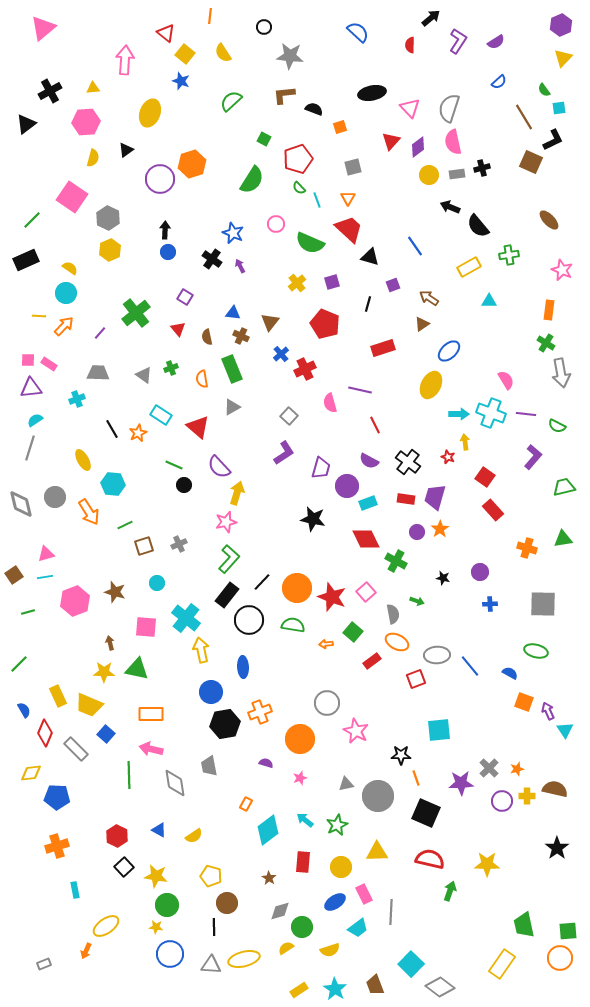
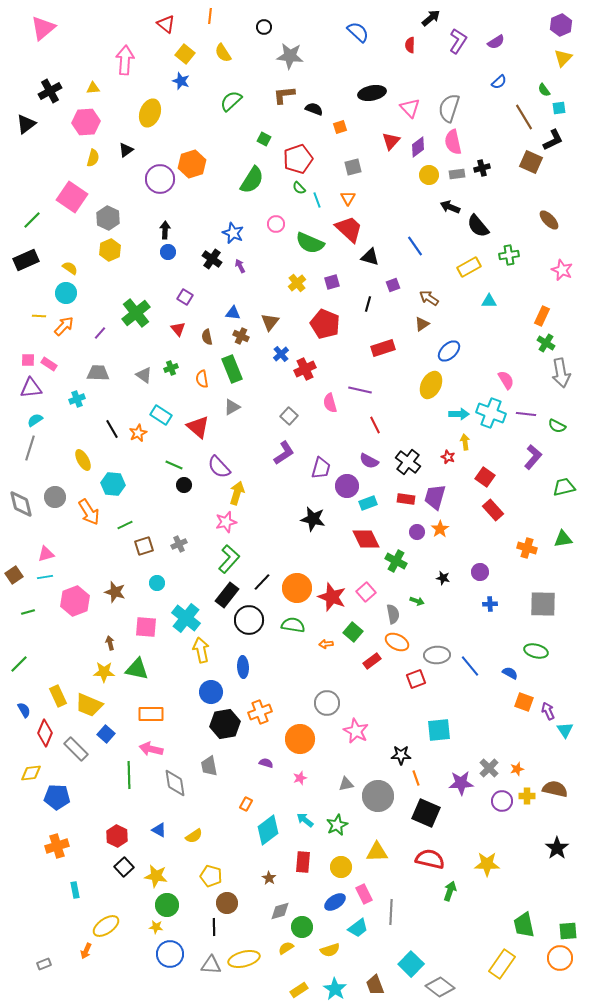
red triangle at (166, 33): moved 9 px up
orange rectangle at (549, 310): moved 7 px left, 6 px down; rotated 18 degrees clockwise
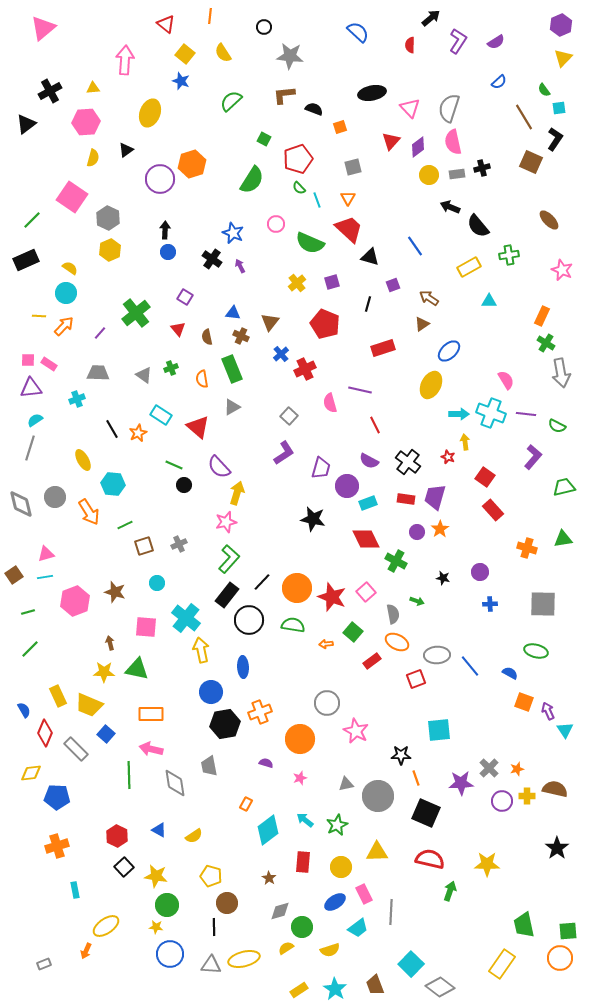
black L-shape at (553, 140): moved 2 px right, 1 px up; rotated 30 degrees counterclockwise
green line at (19, 664): moved 11 px right, 15 px up
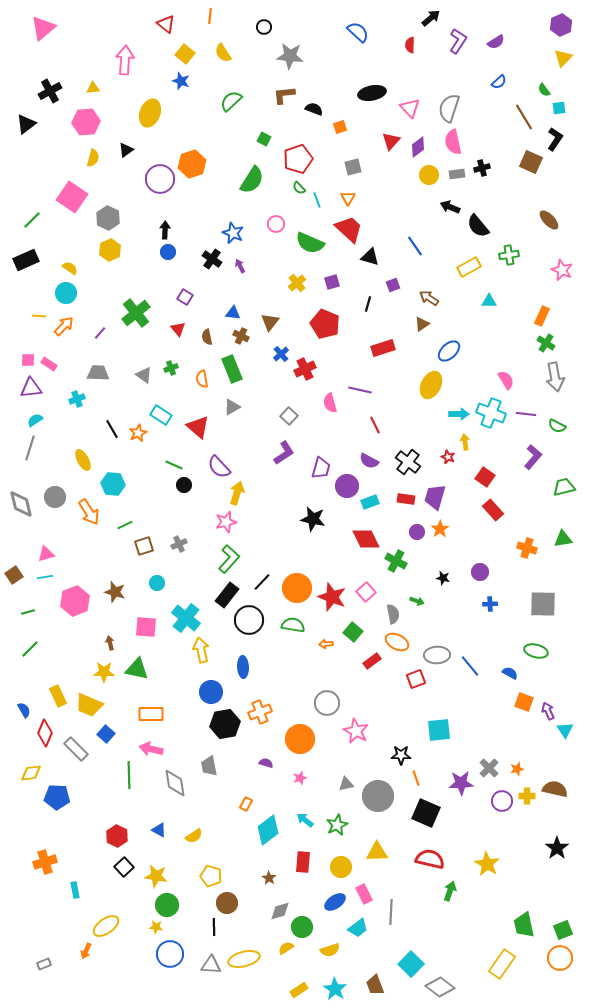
gray arrow at (561, 373): moved 6 px left, 4 px down
cyan rectangle at (368, 503): moved 2 px right, 1 px up
orange cross at (57, 846): moved 12 px left, 16 px down
yellow star at (487, 864): rotated 30 degrees clockwise
green square at (568, 931): moved 5 px left, 1 px up; rotated 18 degrees counterclockwise
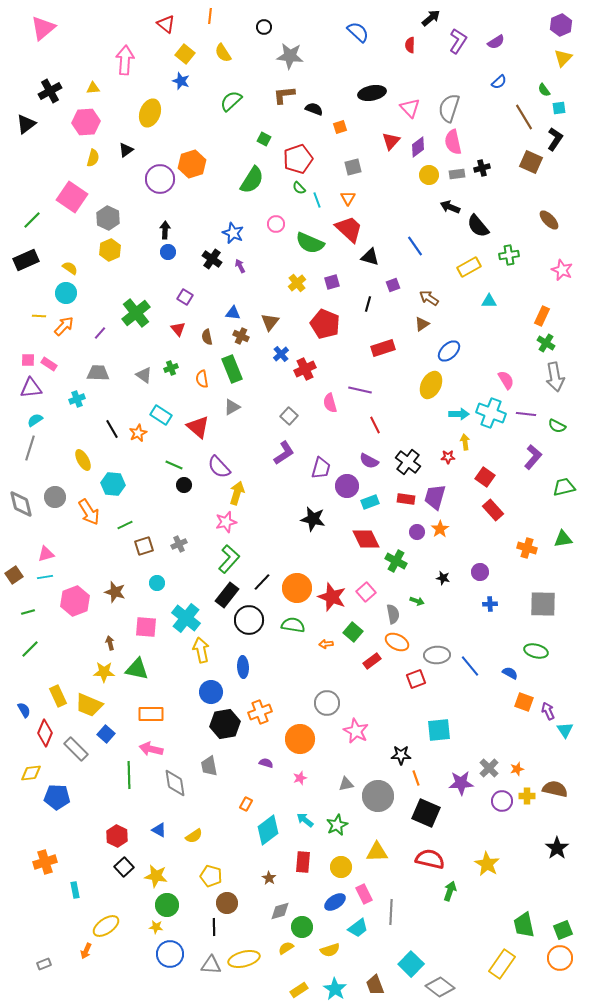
red star at (448, 457): rotated 24 degrees counterclockwise
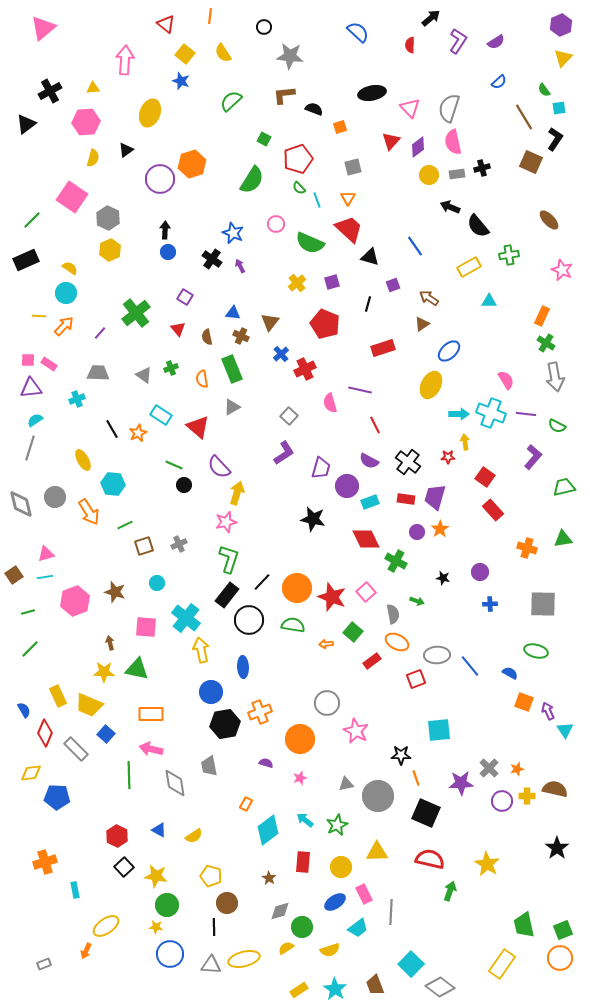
green L-shape at (229, 559): rotated 24 degrees counterclockwise
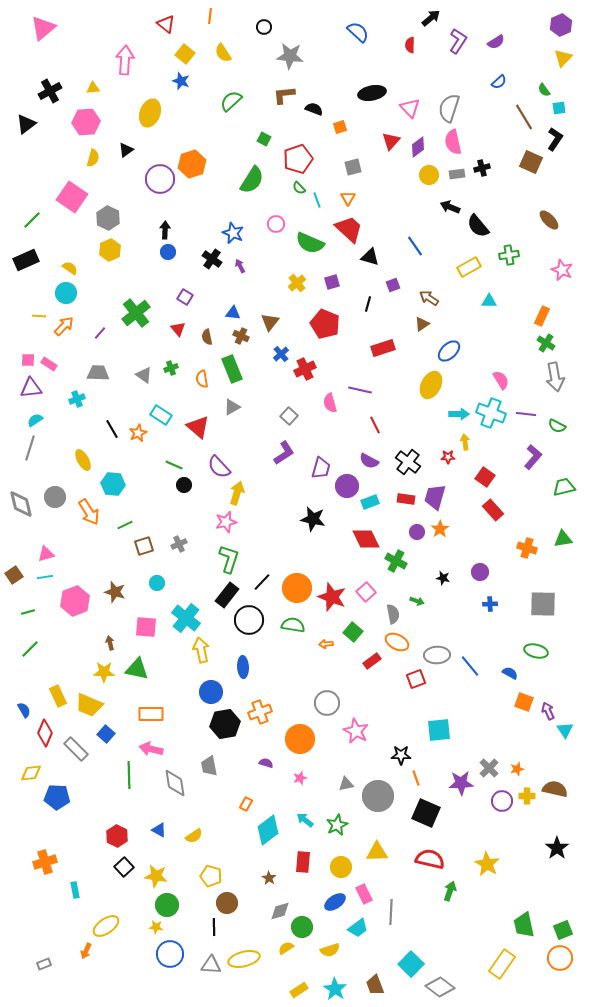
pink semicircle at (506, 380): moved 5 px left
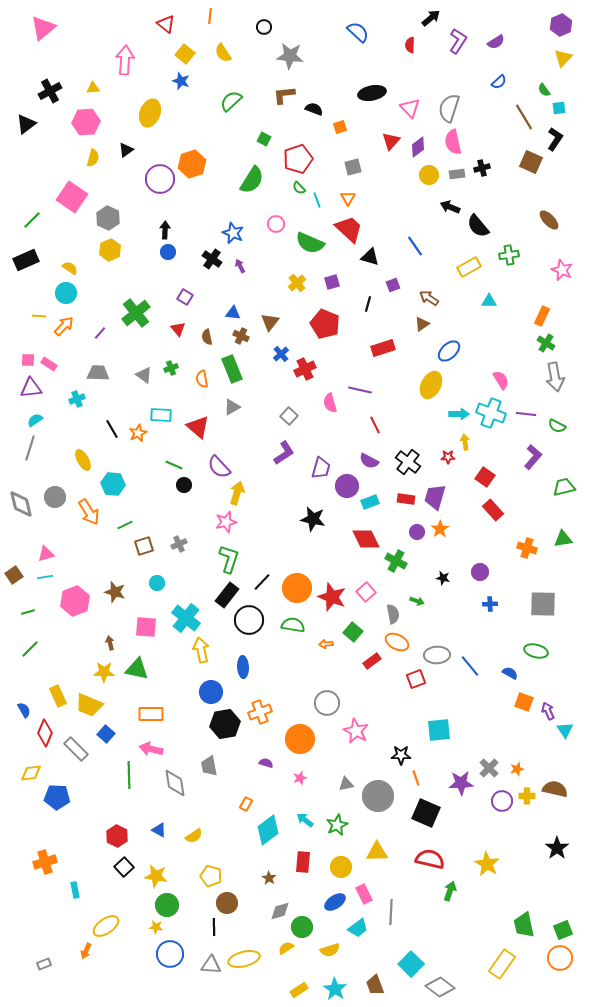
cyan rectangle at (161, 415): rotated 30 degrees counterclockwise
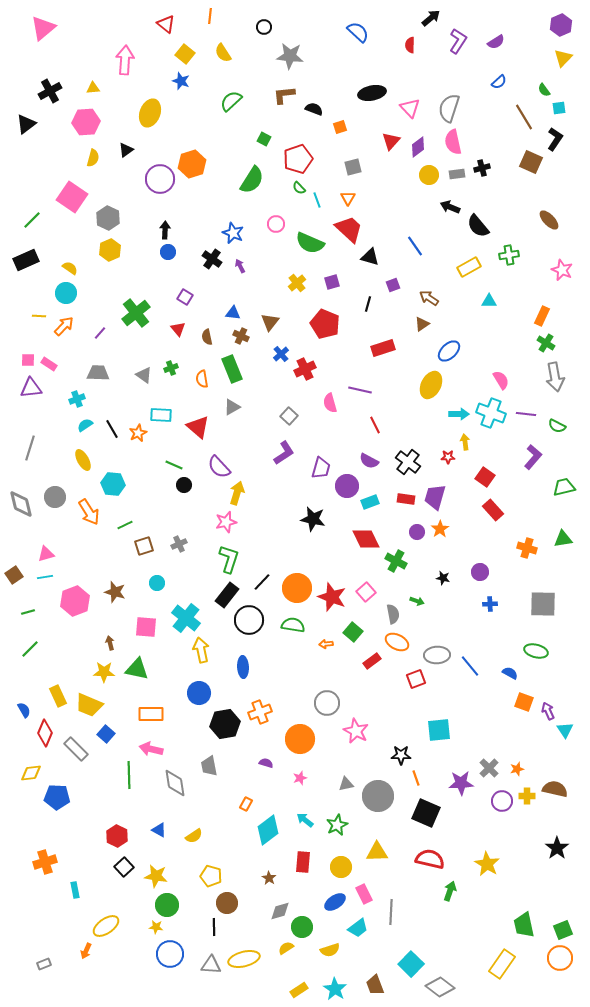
cyan semicircle at (35, 420): moved 50 px right, 5 px down
blue circle at (211, 692): moved 12 px left, 1 px down
